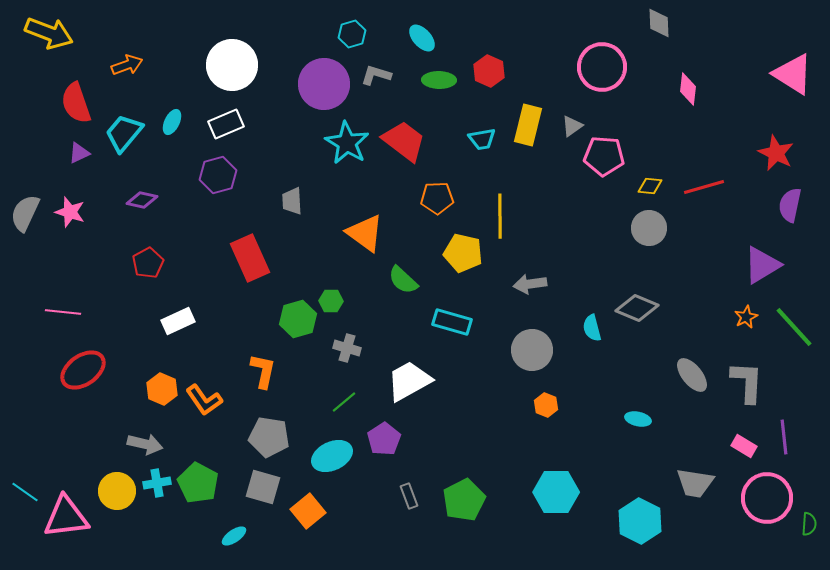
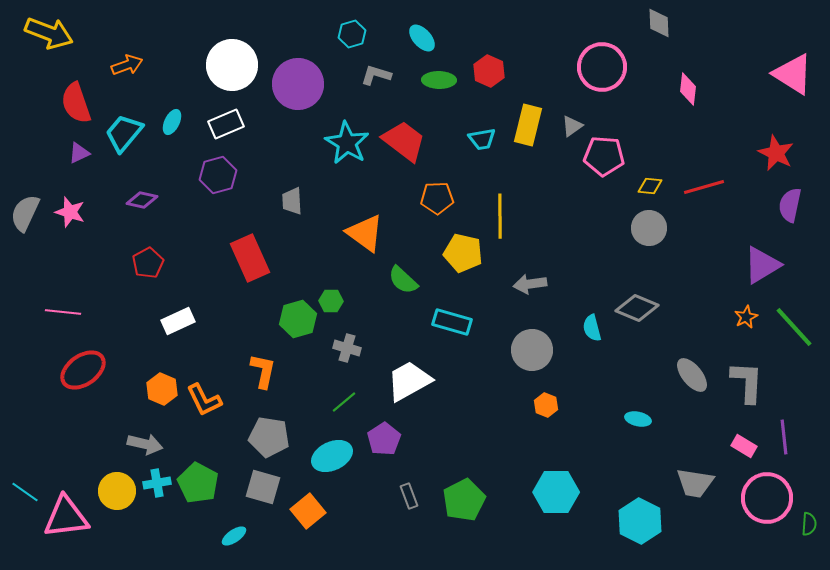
purple circle at (324, 84): moved 26 px left
orange L-shape at (204, 400): rotated 9 degrees clockwise
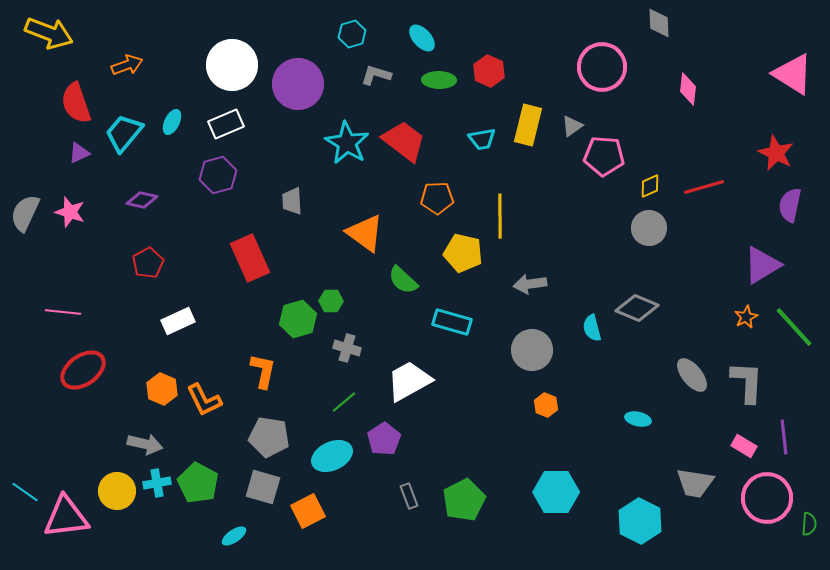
yellow diamond at (650, 186): rotated 30 degrees counterclockwise
orange square at (308, 511): rotated 12 degrees clockwise
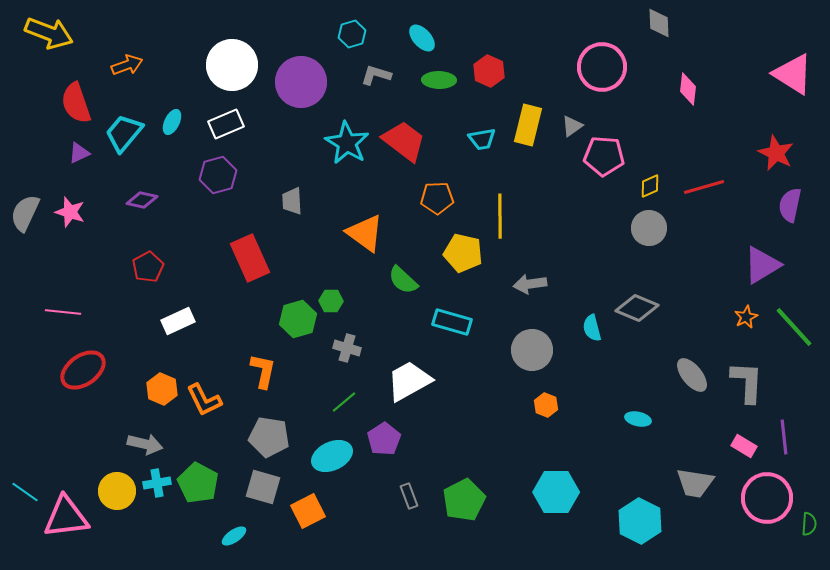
purple circle at (298, 84): moved 3 px right, 2 px up
red pentagon at (148, 263): moved 4 px down
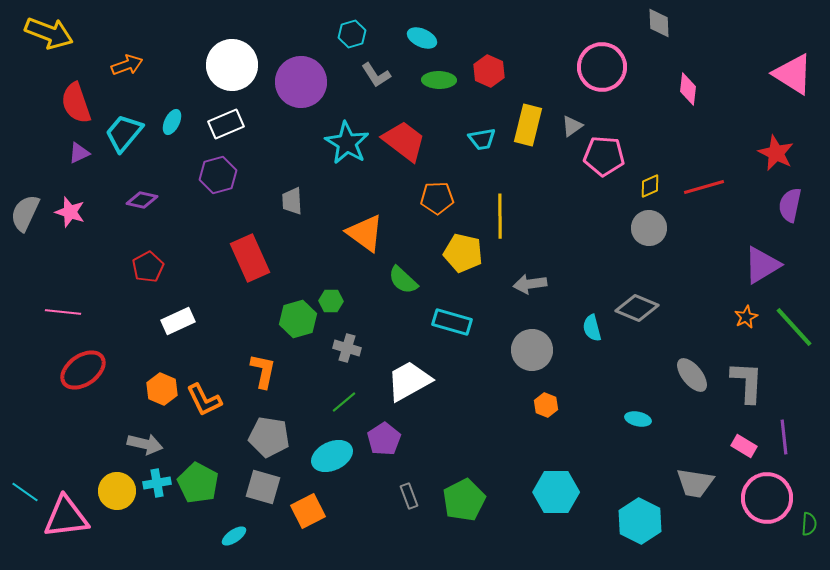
cyan ellipse at (422, 38): rotated 24 degrees counterclockwise
gray L-shape at (376, 75): rotated 140 degrees counterclockwise
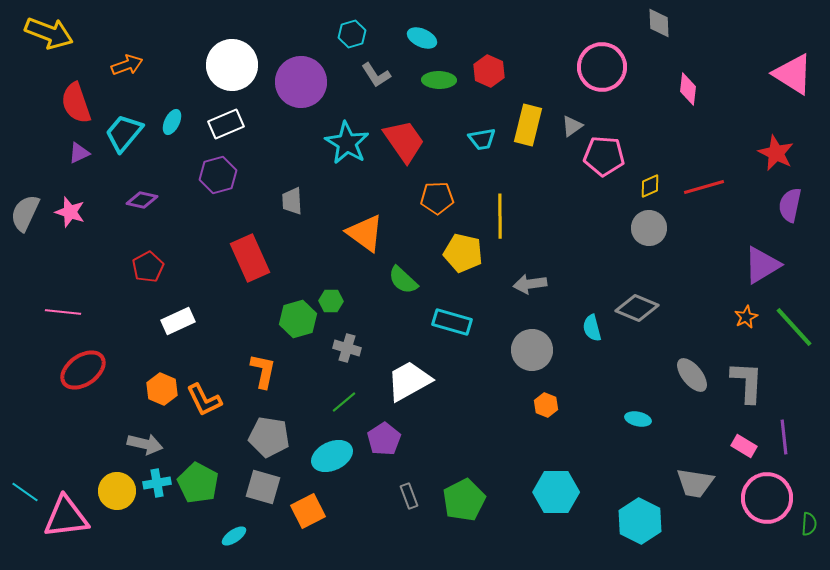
red trapezoid at (404, 141): rotated 18 degrees clockwise
